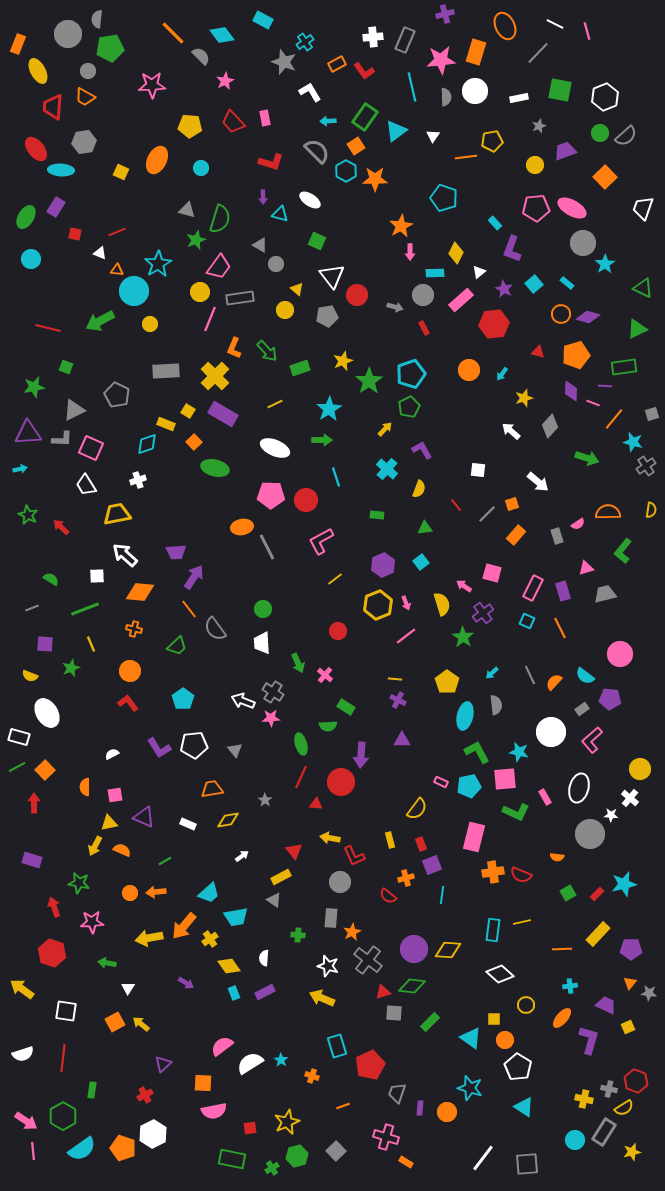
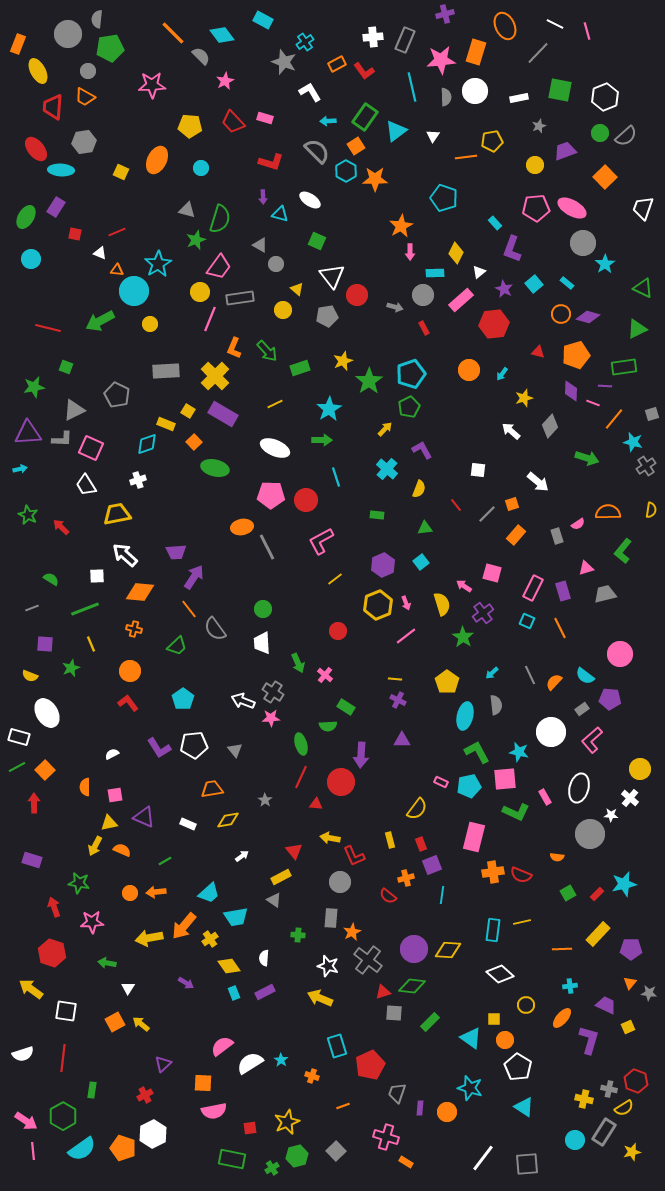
pink rectangle at (265, 118): rotated 63 degrees counterclockwise
yellow circle at (285, 310): moved 2 px left
yellow arrow at (22, 989): moved 9 px right
yellow arrow at (322, 998): moved 2 px left
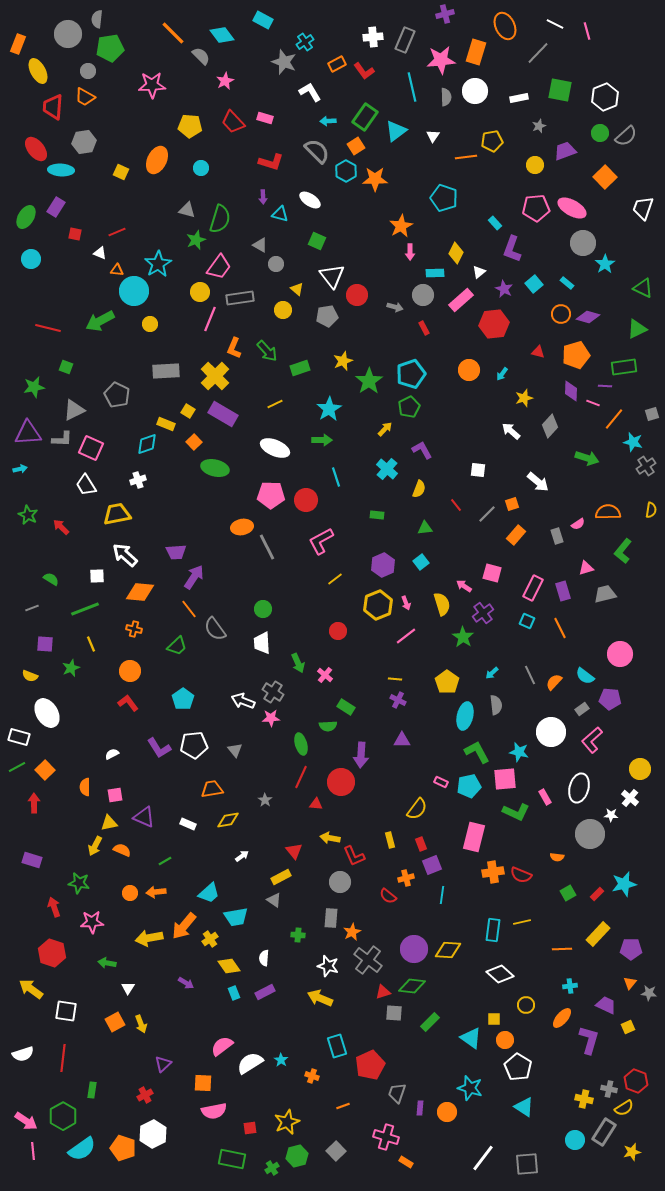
yellow arrow at (141, 1024): rotated 150 degrees counterclockwise
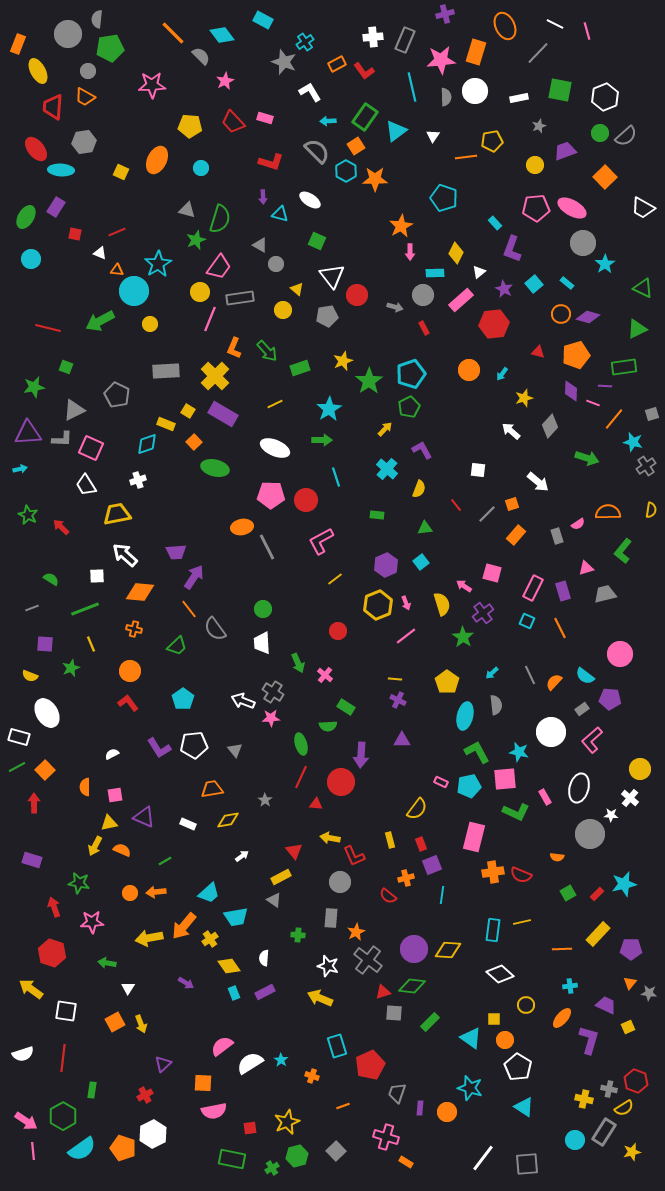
white trapezoid at (643, 208): rotated 80 degrees counterclockwise
purple hexagon at (383, 565): moved 3 px right
orange star at (352, 932): moved 4 px right
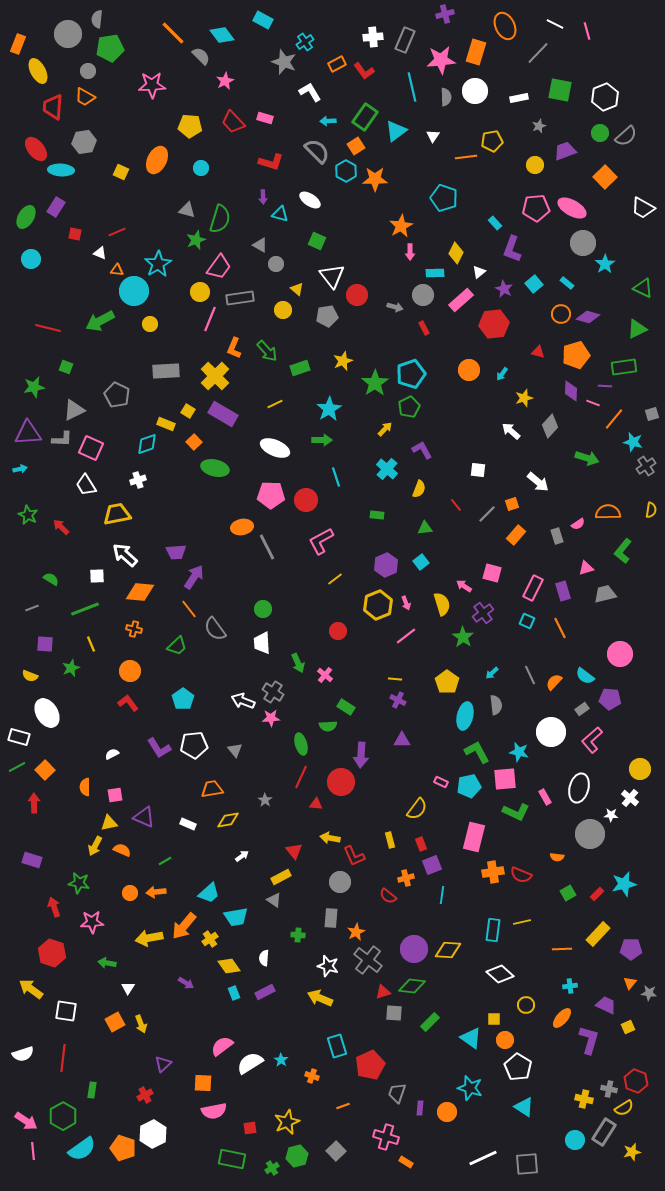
green star at (369, 381): moved 6 px right, 2 px down
white line at (483, 1158): rotated 28 degrees clockwise
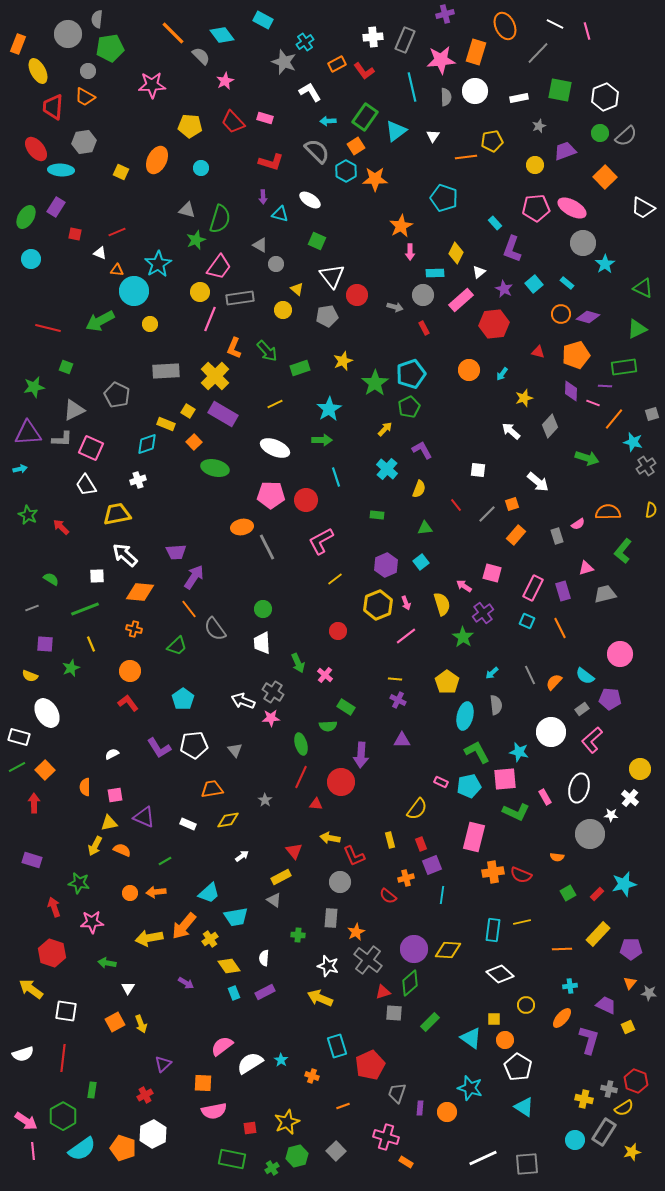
green diamond at (412, 986): moved 2 px left, 3 px up; rotated 48 degrees counterclockwise
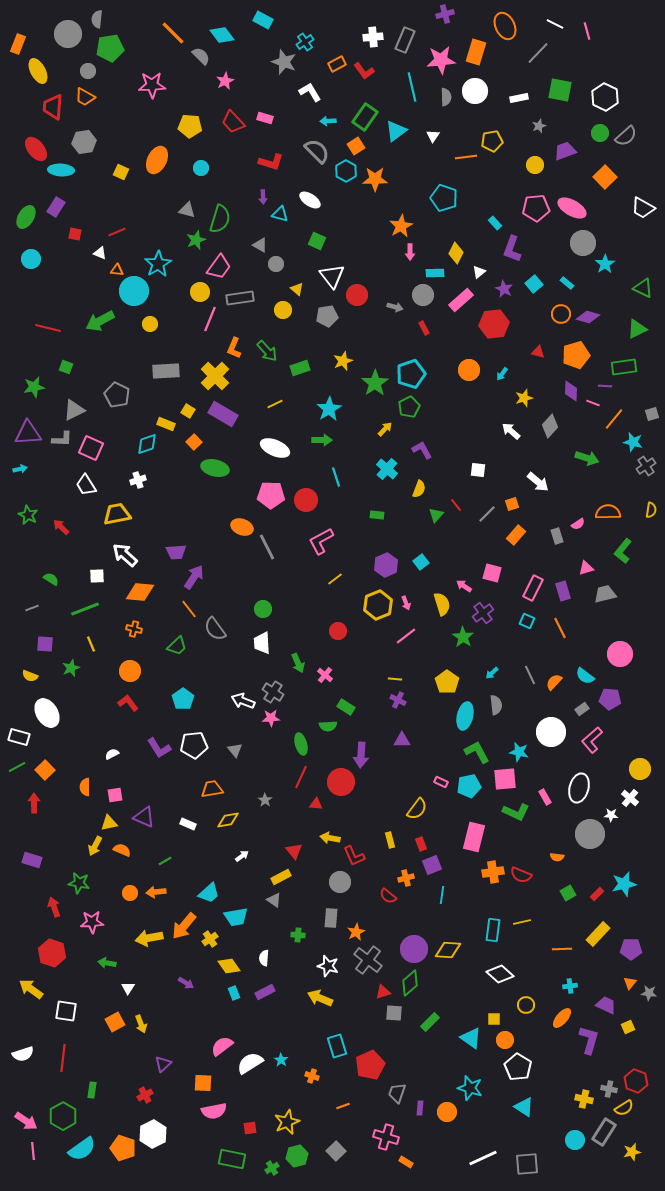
white hexagon at (605, 97): rotated 12 degrees counterclockwise
orange ellipse at (242, 527): rotated 30 degrees clockwise
green triangle at (425, 528): moved 11 px right, 13 px up; rotated 42 degrees counterclockwise
